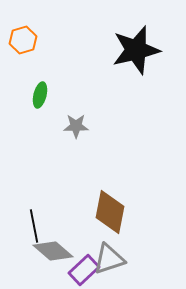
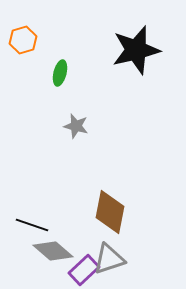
green ellipse: moved 20 px right, 22 px up
gray star: rotated 15 degrees clockwise
black line: moved 2 px left, 1 px up; rotated 60 degrees counterclockwise
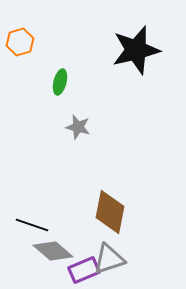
orange hexagon: moved 3 px left, 2 px down
green ellipse: moved 9 px down
gray star: moved 2 px right, 1 px down
purple rectangle: rotated 20 degrees clockwise
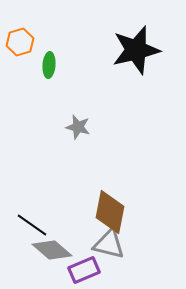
green ellipse: moved 11 px left, 17 px up; rotated 10 degrees counterclockwise
black line: rotated 16 degrees clockwise
gray diamond: moved 1 px left, 1 px up
gray triangle: moved 15 px up; rotated 32 degrees clockwise
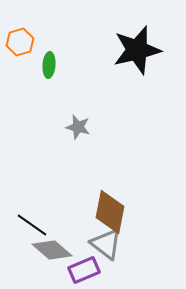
black star: moved 1 px right
gray triangle: moved 3 px left; rotated 24 degrees clockwise
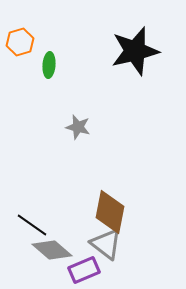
black star: moved 2 px left, 1 px down
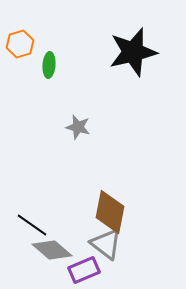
orange hexagon: moved 2 px down
black star: moved 2 px left, 1 px down
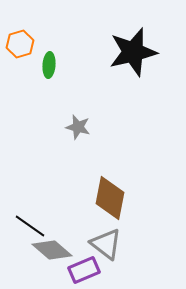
brown diamond: moved 14 px up
black line: moved 2 px left, 1 px down
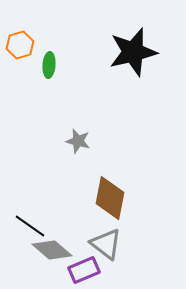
orange hexagon: moved 1 px down
gray star: moved 14 px down
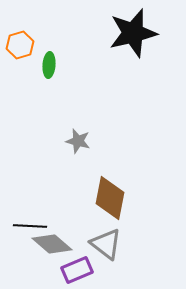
black star: moved 19 px up
black line: rotated 32 degrees counterclockwise
gray diamond: moved 6 px up
purple rectangle: moved 7 px left
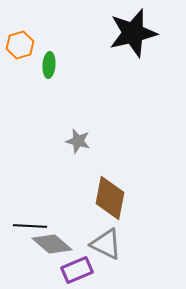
gray triangle: rotated 12 degrees counterclockwise
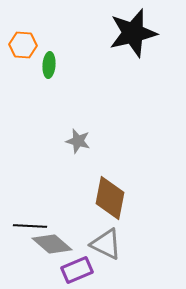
orange hexagon: moved 3 px right; rotated 20 degrees clockwise
